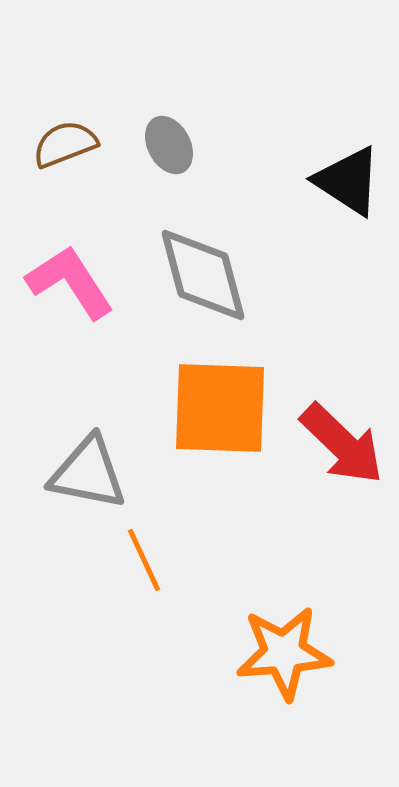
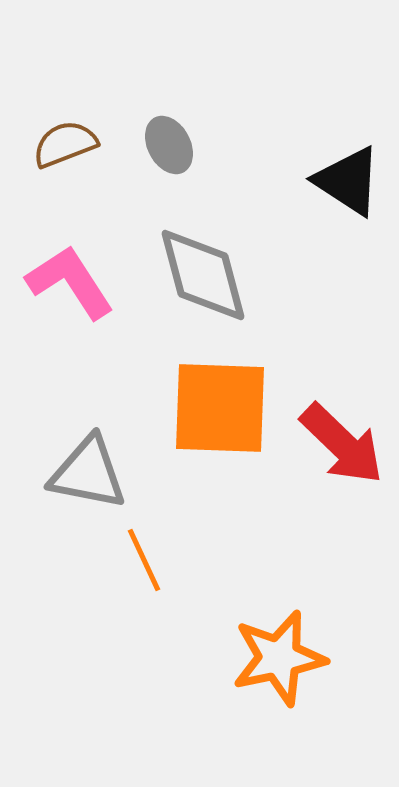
orange star: moved 5 px left, 5 px down; rotated 8 degrees counterclockwise
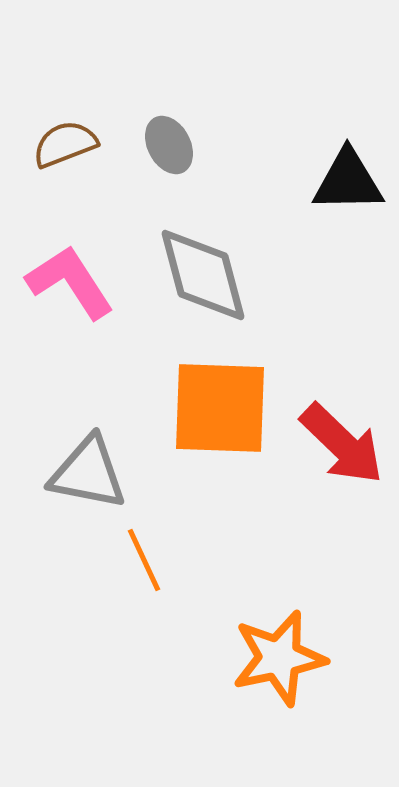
black triangle: rotated 34 degrees counterclockwise
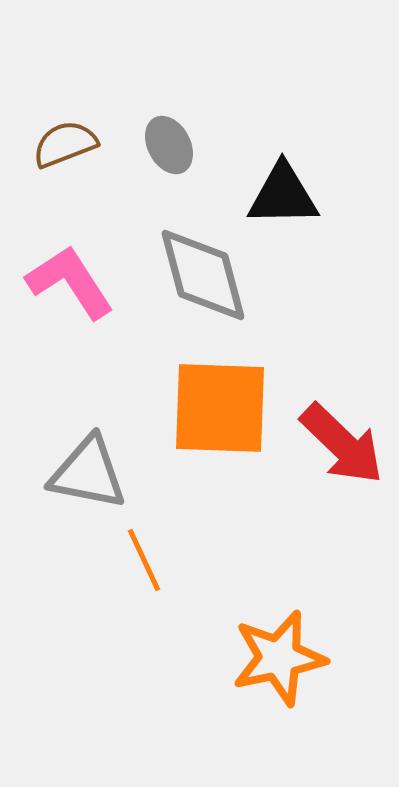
black triangle: moved 65 px left, 14 px down
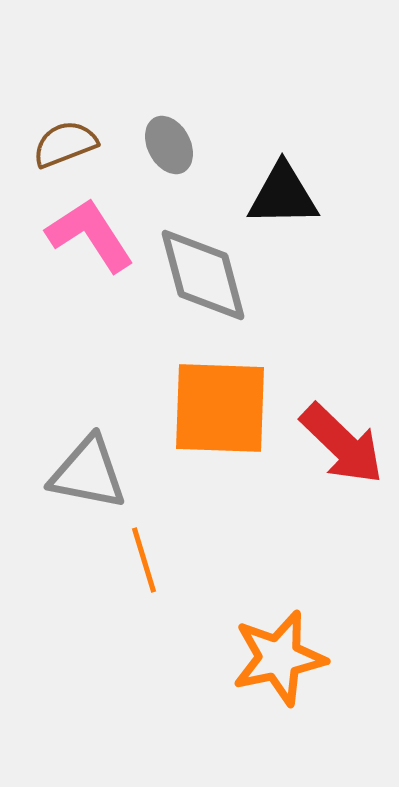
pink L-shape: moved 20 px right, 47 px up
orange line: rotated 8 degrees clockwise
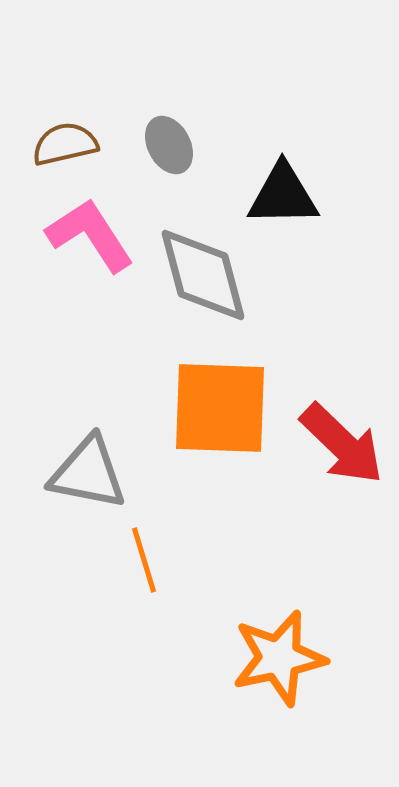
brown semicircle: rotated 8 degrees clockwise
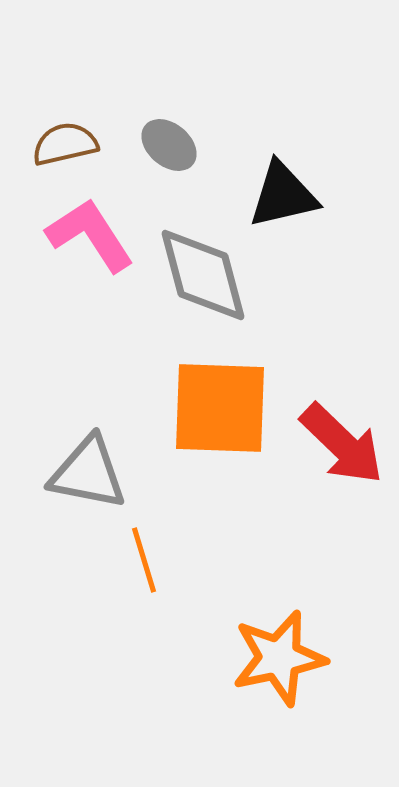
gray ellipse: rotated 22 degrees counterclockwise
black triangle: rotated 12 degrees counterclockwise
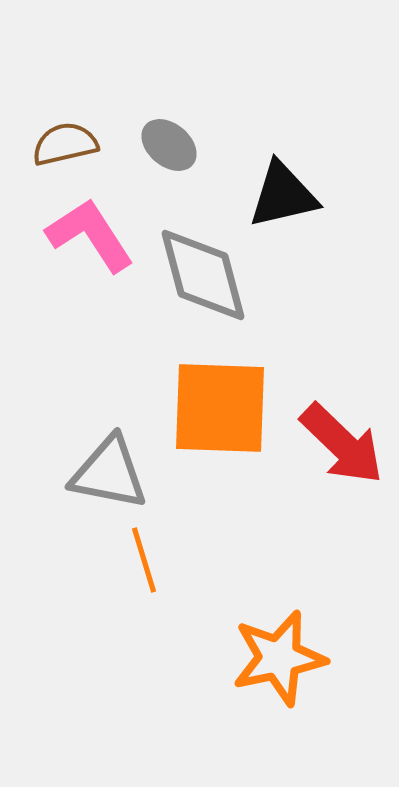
gray triangle: moved 21 px right
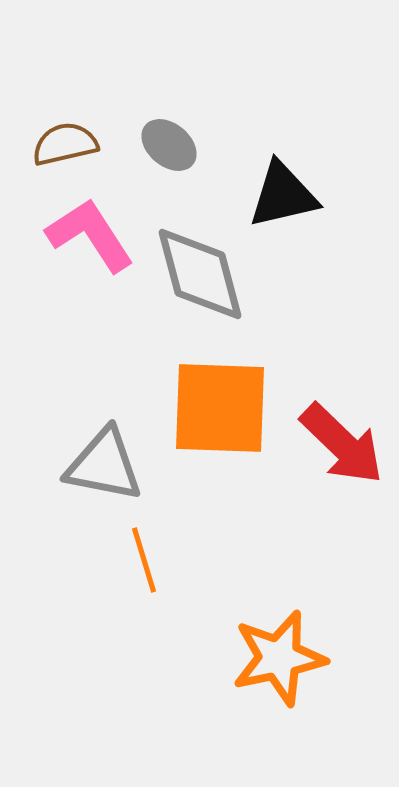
gray diamond: moved 3 px left, 1 px up
gray triangle: moved 5 px left, 8 px up
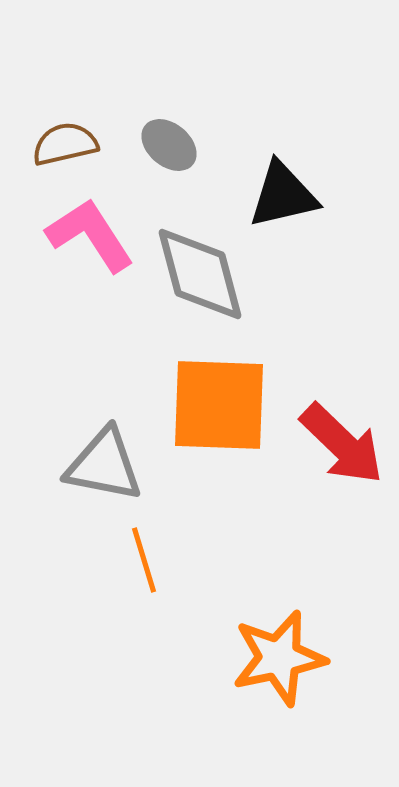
orange square: moved 1 px left, 3 px up
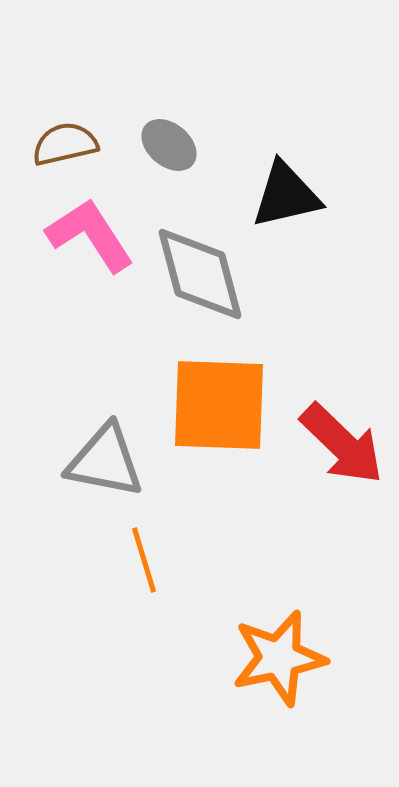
black triangle: moved 3 px right
gray triangle: moved 1 px right, 4 px up
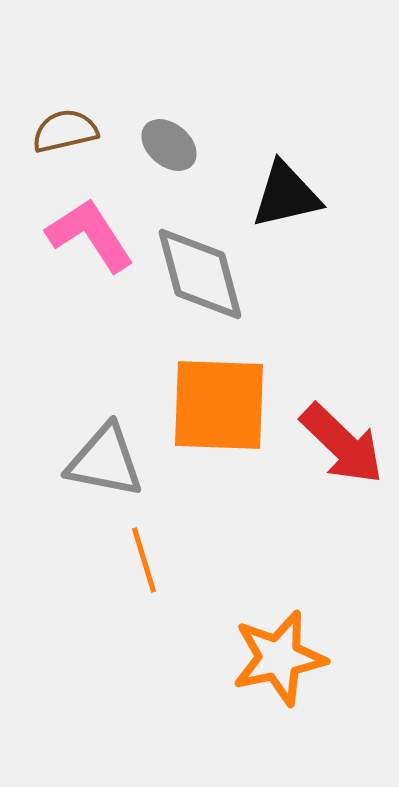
brown semicircle: moved 13 px up
